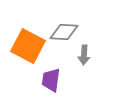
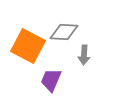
purple trapezoid: rotated 15 degrees clockwise
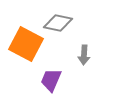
gray diamond: moved 6 px left, 9 px up; rotated 8 degrees clockwise
orange square: moved 2 px left, 2 px up
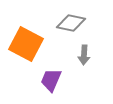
gray diamond: moved 13 px right
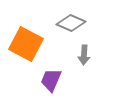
gray diamond: rotated 12 degrees clockwise
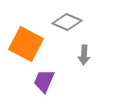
gray diamond: moved 4 px left, 1 px up
purple trapezoid: moved 7 px left, 1 px down
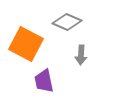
gray arrow: moved 3 px left
purple trapezoid: rotated 35 degrees counterclockwise
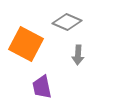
gray arrow: moved 3 px left
purple trapezoid: moved 2 px left, 6 px down
